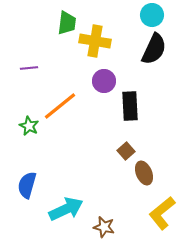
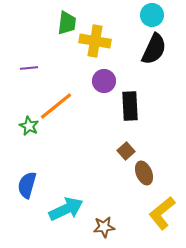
orange line: moved 4 px left
brown star: rotated 20 degrees counterclockwise
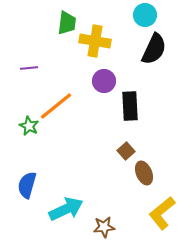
cyan circle: moved 7 px left
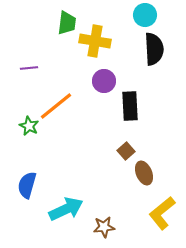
black semicircle: rotated 28 degrees counterclockwise
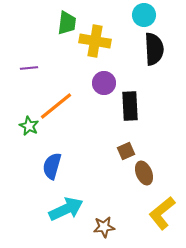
cyan circle: moved 1 px left
purple circle: moved 2 px down
brown square: rotated 18 degrees clockwise
blue semicircle: moved 25 px right, 19 px up
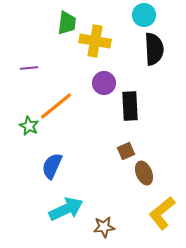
blue semicircle: rotated 8 degrees clockwise
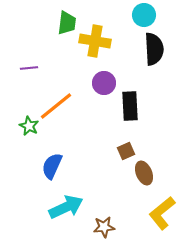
cyan arrow: moved 2 px up
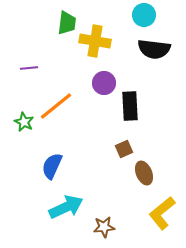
black semicircle: rotated 100 degrees clockwise
green star: moved 5 px left, 4 px up
brown square: moved 2 px left, 2 px up
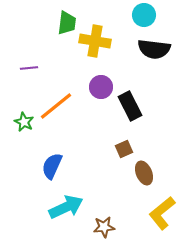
purple circle: moved 3 px left, 4 px down
black rectangle: rotated 24 degrees counterclockwise
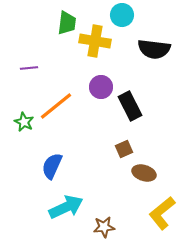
cyan circle: moved 22 px left
brown ellipse: rotated 50 degrees counterclockwise
